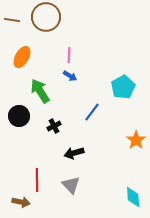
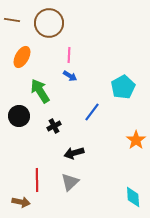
brown circle: moved 3 px right, 6 px down
gray triangle: moved 1 px left, 3 px up; rotated 30 degrees clockwise
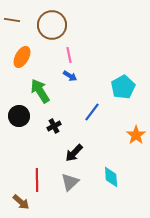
brown circle: moved 3 px right, 2 px down
pink line: rotated 14 degrees counterclockwise
orange star: moved 5 px up
black arrow: rotated 30 degrees counterclockwise
cyan diamond: moved 22 px left, 20 px up
brown arrow: rotated 30 degrees clockwise
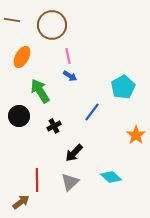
pink line: moved 1 px left, 1 px down
cyan diamond: rotated 45 degrees counterclockwise
brown arrow: rotated 78 degrees counterclockwise
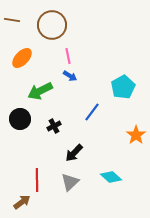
orange ellipse: moved 1 px down; rotated 15 degrees clockwise
green arrow: rotated 85 degrees counterclockwise
black circle: moved 1 px right, 3 px down
brown arrow: moved 1 px right
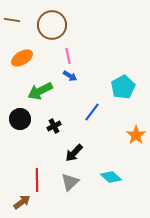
orange ellipse: rotated 15 degrees clockwise
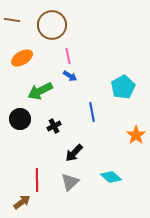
blue line: rotated 48 degrees counterclockwise
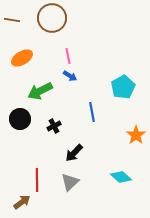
brown circle: moved 7 px up
cyan diamond: moved 10 px right
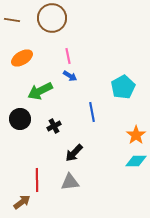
cyan diamond: moved 15 px right, 16 px up; rotated 40 degrees counterclockwise
gray triangle: rotated 36 degrees clockwise
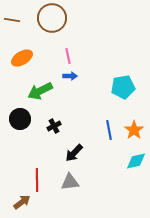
blue arrow: rotated 32 degrees counterclockwise
cyan pentagon: rotated 20 degrees clockwise
blue line: moved 17 px right, 18 px down
orange star: moved 2 px left, 5 px up
cyan diamond: rotated 15 degrees counterclockwise
